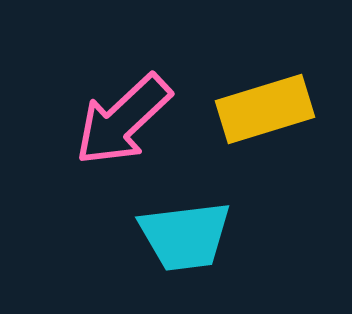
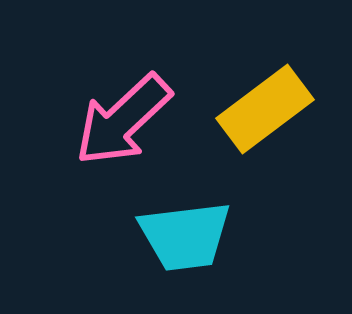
yellow rectangle: rotated 20 degrees counterclockwise
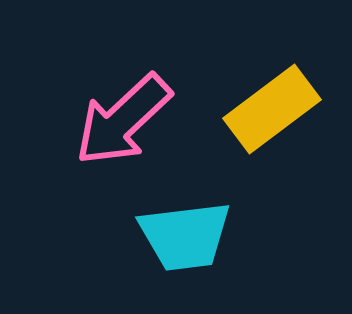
yellow rectangle: moved 7 px right
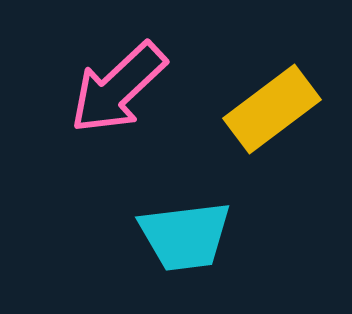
pink arrow: moved 5 px left, 32 px up
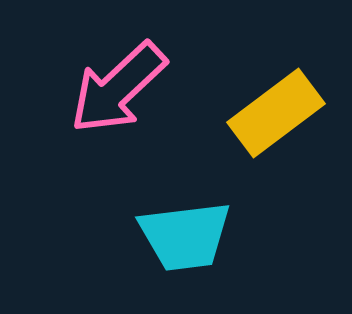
yellow rectangle: moved 4 px right, 4 px down
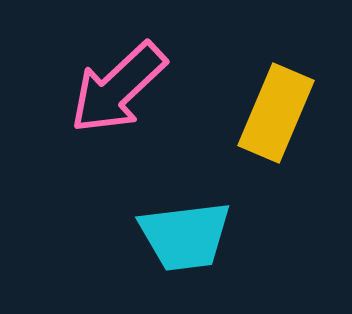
yellow rectangle: rotated 30 degrees counterclockwise
